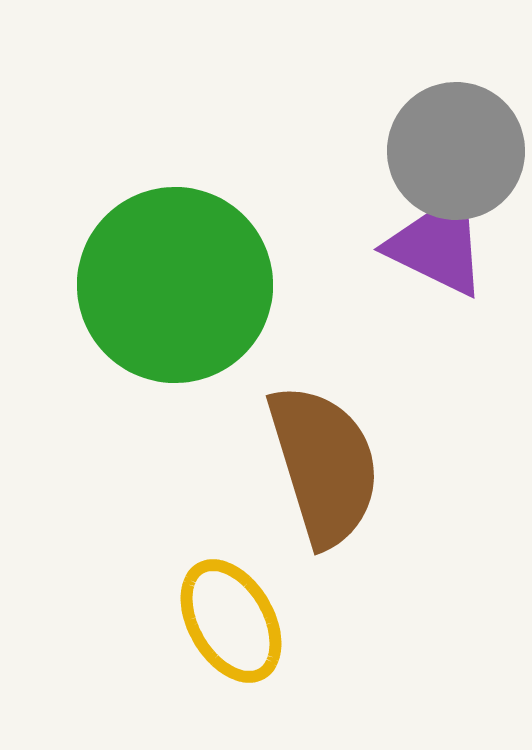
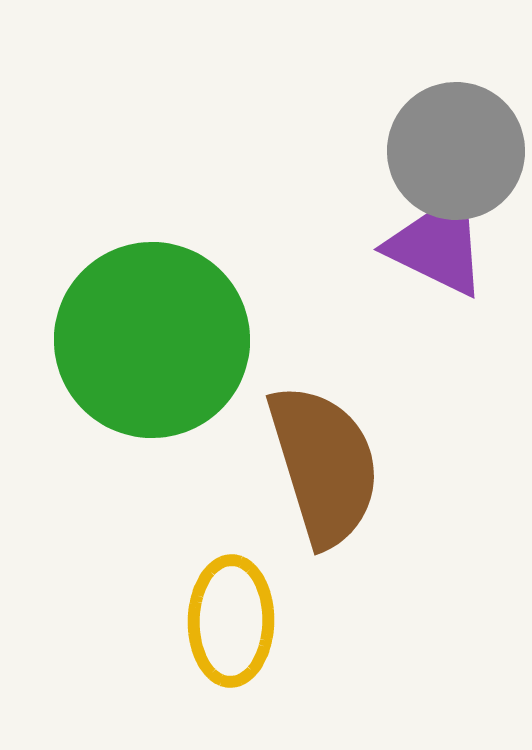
green circle: moved 23 px left, 55 px down
yellow ellipse: rotated 31 degrees clockwise
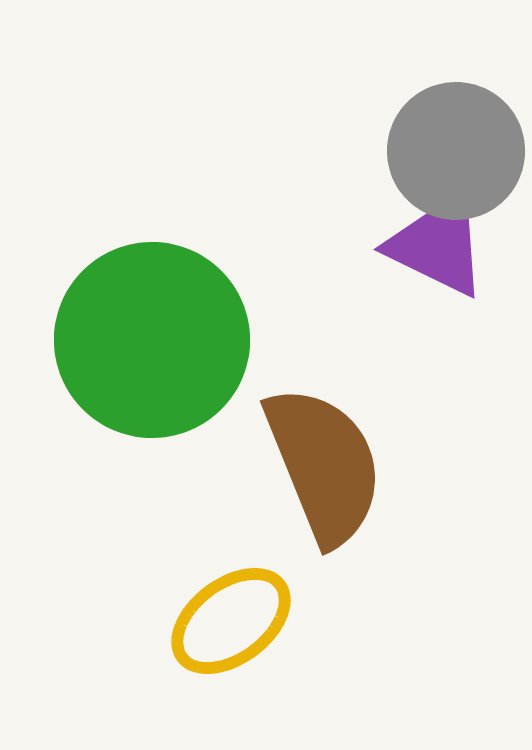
brown semicircle: rotated 5 degrees counterclockwise
yellow ellipse: rotated 52 degrees clockwise
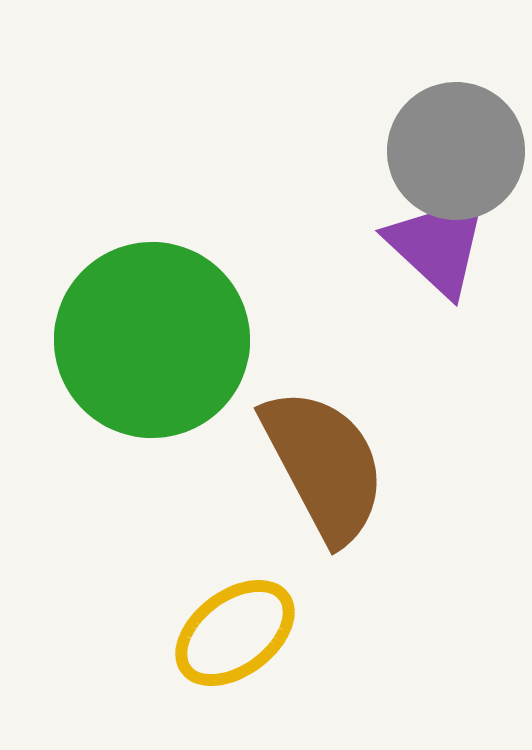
purple triangle: rotated 17 degrees clockwise
brown semicircle: rotated 6 degrees counterclockwise
yellow ellipse: moved 4 px right, 12 px down
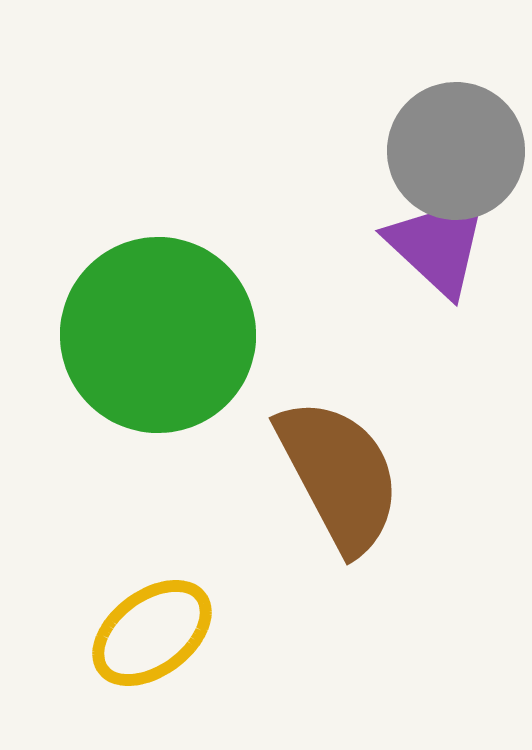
green circle: moved 6 px right, 5 px up
brown semicircle: moved 15 px right, 10 px down
yellow ellipse: moved 83 px left
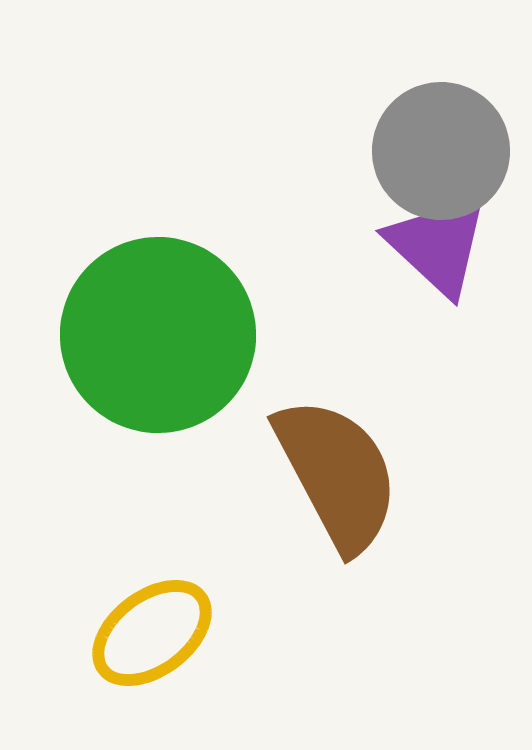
gray circle: moved 15 px left
brown semicircle: moved 2 px left, 1 px up
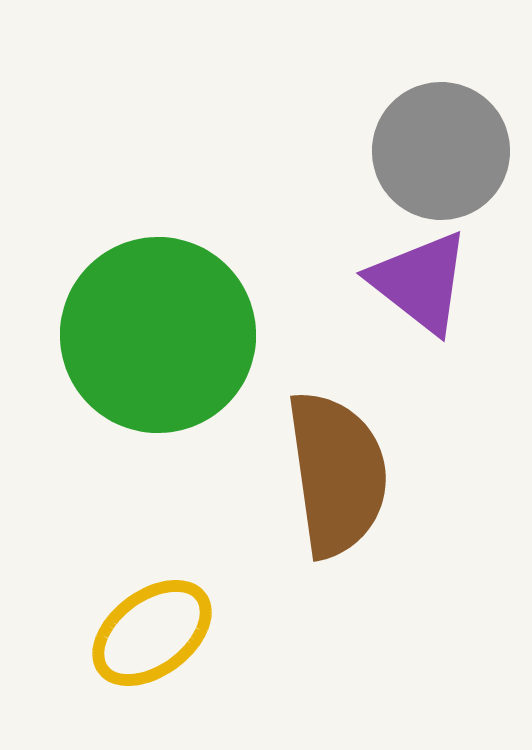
purple triangle: moved 18 px left, 37 px down; rotated 5 degrees counterclockwise
brown semicircle: rotated 20 degrees clockwise
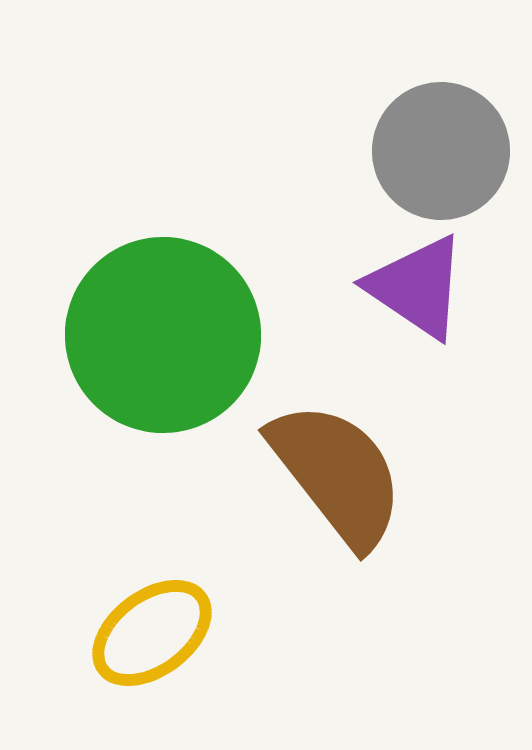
purple triangle: moved 3 px left, 5 px down; rotated 4 degrees counterclockwise
green circle: moved 5 px right
brown semicircle: rotated 30 degrees counterclockwise
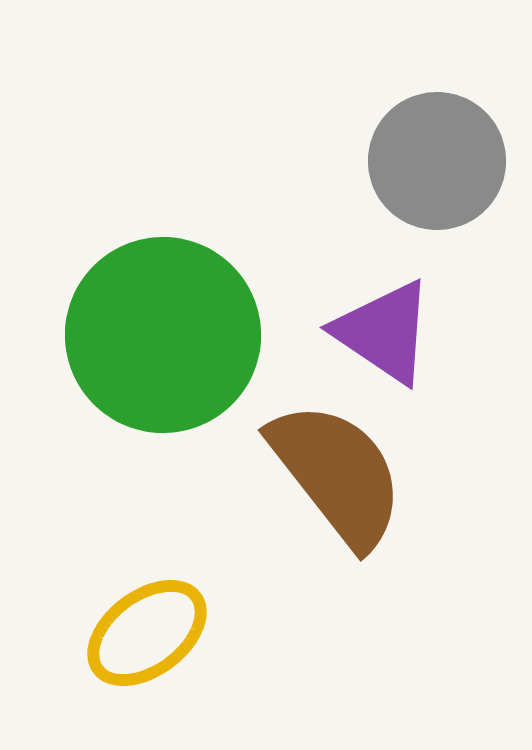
gray circle: moved 4 px left, 10 px down
purple triangle: moved 33 px left, 45 px down
yellow ellipse: moved 5 px left
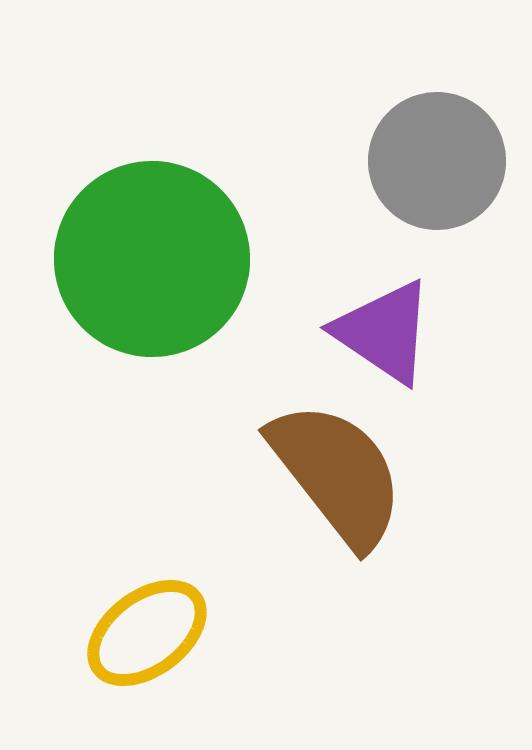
green circle: moved 11 px left, 76 px up
